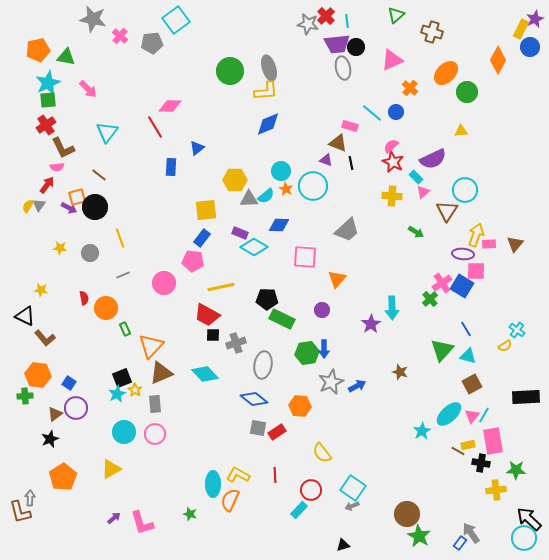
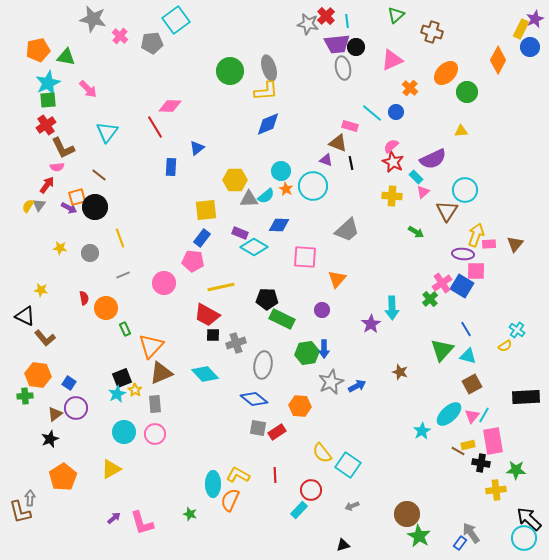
cyan square at (353, 488): moved 5 px left, 23 px up
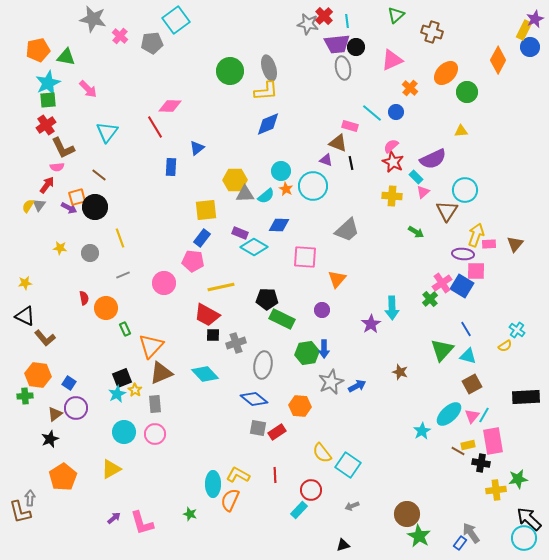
red cross at (326, 16): moved 2 px left
yellow rectangle at (521, 29): moved 3 px right, 1 px down
gray triangle at (249, 199): moved 4 px left, 5 px up
yellow star at (41, 290): moved 16 px left, 7 px up; rotated 16 degrees counterclockwise
green star at (516, 470): moved 2 px right, 9 px down; rotated 12 degrees counterclockwise
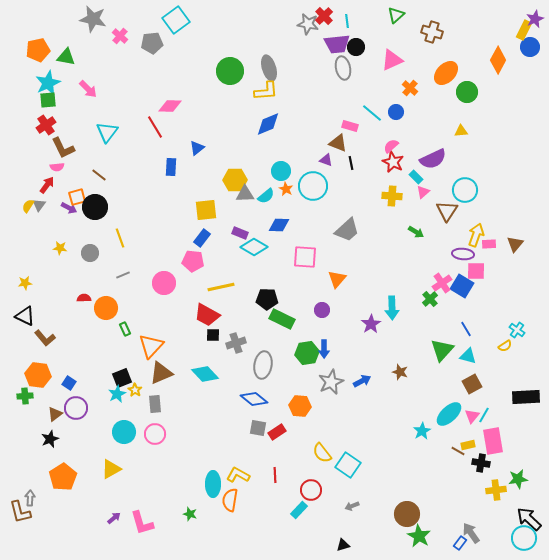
red semicircle at (84, 298): rotated 80 degrees counterclockwise
blue arrow at (357, 386): moved 5 px right, 5 px up
orange semicircle at (230, 500): rotated 15 degrees counterclockwise
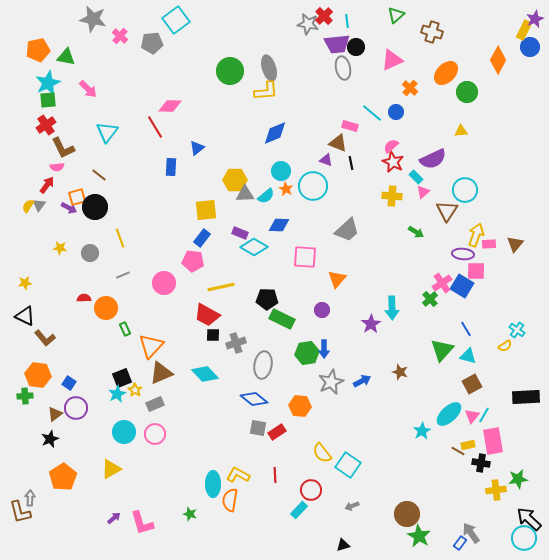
blue diamond at (268, 124): moved 7 px right, 9 px down
gray rectangle at (155, 404): rotated 72 degrees clockwise
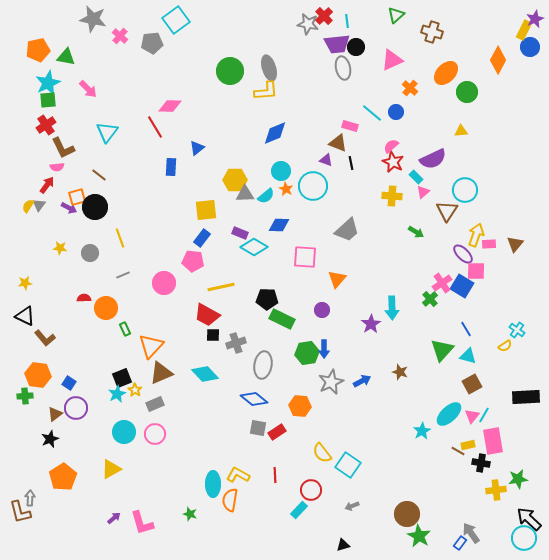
purple ellipse at (463, 254): rotated 40 degrees clockwise
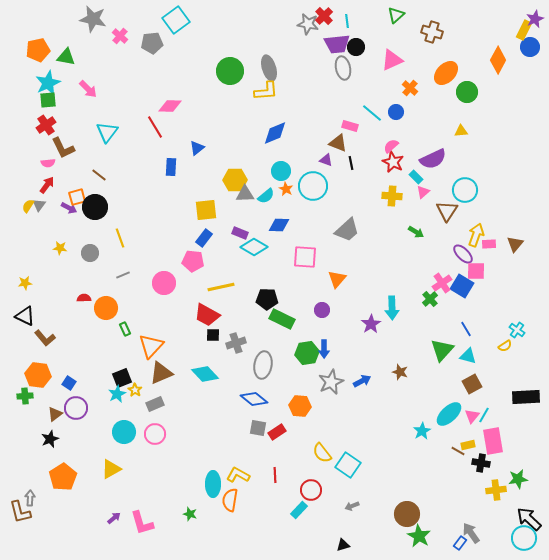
pink semicircle at (57, 167): moved 9 px left, 4 px up
blue rectangle at (202, 238): moved 2 px right
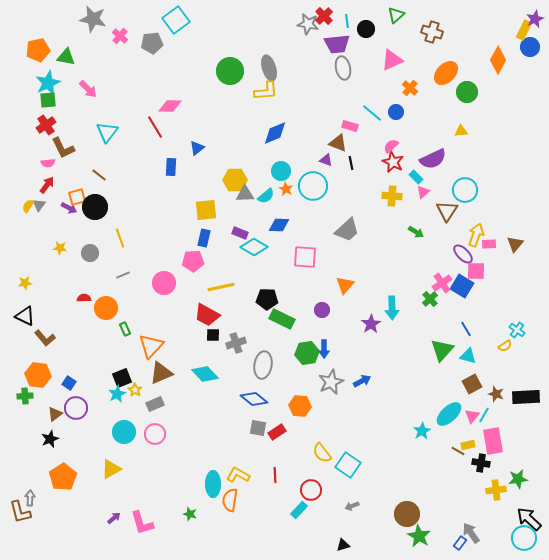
black circle at (356, 47): moved 10 px right, 18 px up
blue rectangle at (204, 238): rotated 24 degrees counterclockwise
pink pentagon at (193, 261): rotated 10 degrees counterclockwise
orange triangle at (337, 279): moved 8 px right, 6 px down
brown star at (400, 372): moved 96 px right, 22 px down
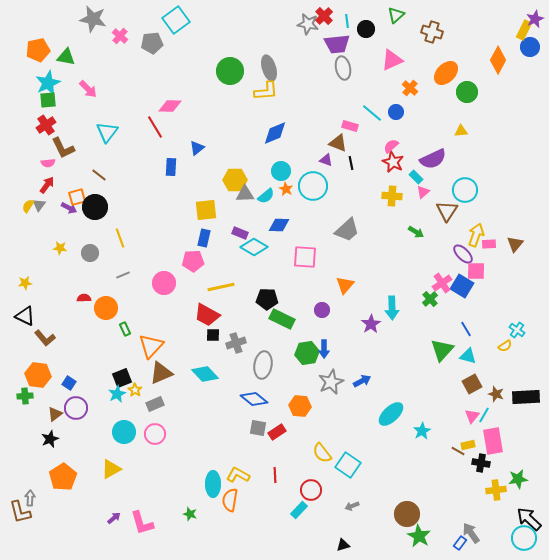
cyan ellipse at (449, 414): moved 58 px left
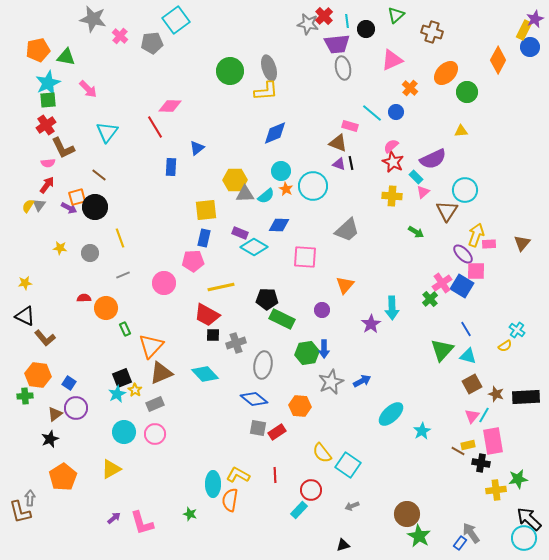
purple triangle at (326, 160): moved 13 px right, 4 px down
brown triangle at (515, 244): moved 7 px right, 1 px up
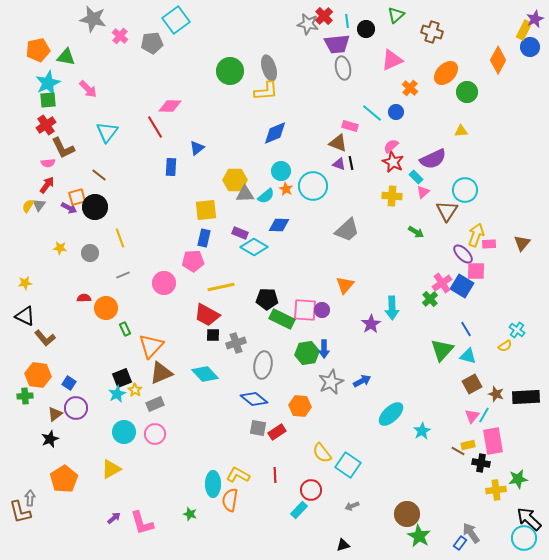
pink square at (305, 257): moved 53 px down
orange pentagon at (63, 477): moved 1 px right, 2 px down
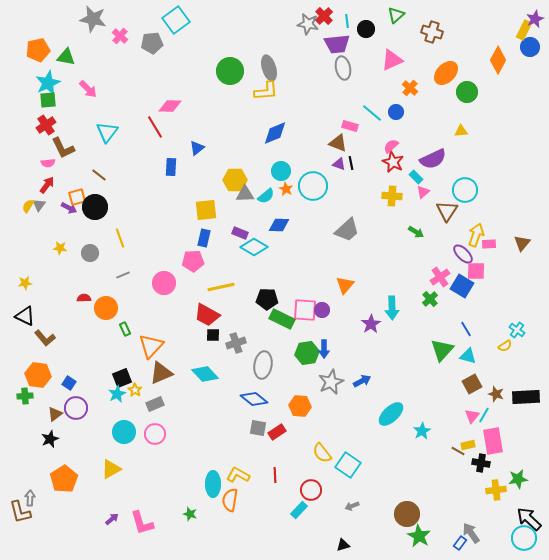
pink cross at (442, 283): moved 2 px left, 6 px up
purple arrow at (114, 518): moved 2 px left, 1 px down
